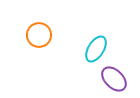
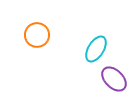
orange circle: moved 2 px left
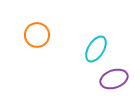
purple ellipse: rotated 64 degrees counterclockwise
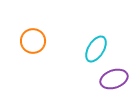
orange circle: moved 4 px left, 6 px down
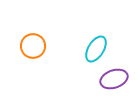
orange circle: moved 5 px down
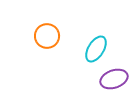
orange circle: moved 14 px right, 10 px up
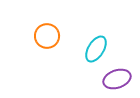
purple ellipse: moved 3 px right
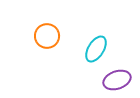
purple ellipse: moved 1 px down
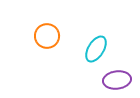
purple ellipse: rotated 12 degrees clockwise
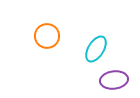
purple ellipse: moved 3 px left
